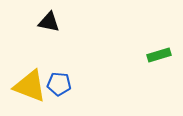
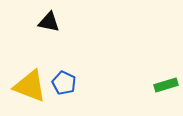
green rectangle: moved 7 px right, 30 px down
blue pentagon: moved 5 px right, 1 px up; rotated 20 degrees clockwise
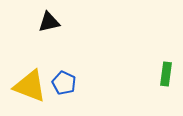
black triangle: rotated 25 degrees counterclockwise
green rectangle: moved 11 px up; rotated 65 degrees counterclockwise
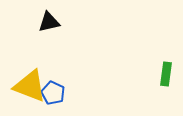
blue pentagon: moved 11 px left, 10 px down
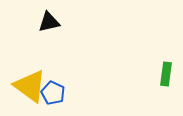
yellow triangle: rotated 15 degrees clockwise
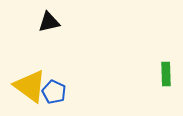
green rectangle: rotated 10 degrees counterclockwise
blue pentagon: moved 1 px right, 1 px up
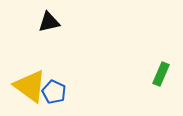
green rectangle: moved 5 px left; rotated 25 degrees clockwise
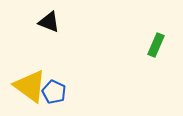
black triangle: rotated 35 degrees clockwise
green rectangle: moved 5 px left, 29 px up
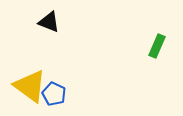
green rectangle: moved 1 px right, 1 px down
blue pentagon: moved 2 px down
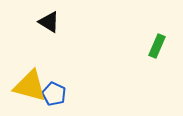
black triangle: rotated 10 degrees clockwise
yellow triangle: rotated 21 degrees counterclockwise
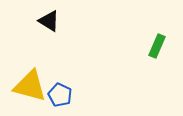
black triangle: moved 1 px up
blue pentagon: moved 6 px right, 1 px down
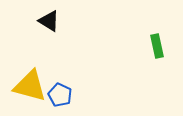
green rectangle: rotated 35 degrees counterclockwise
